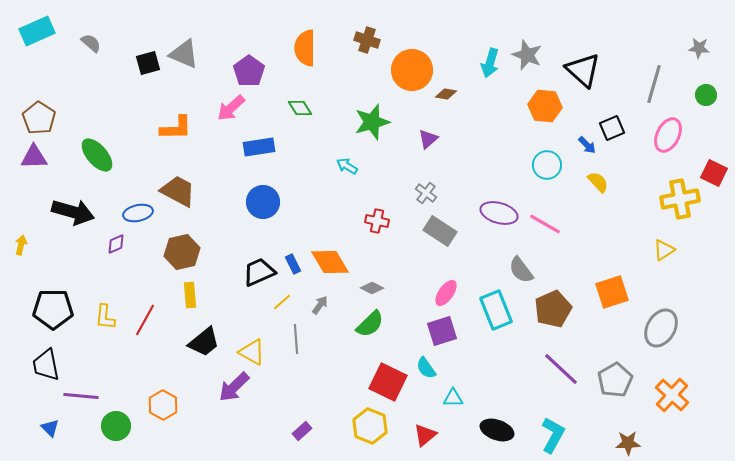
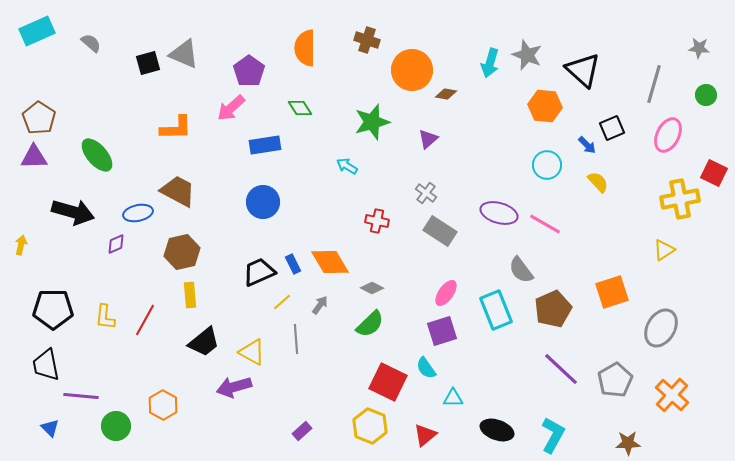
blue rectangle at (259, 147): moved 6 px right, 2 px up
purple arrow at (234, 387): rotated 28 degrees clockwise
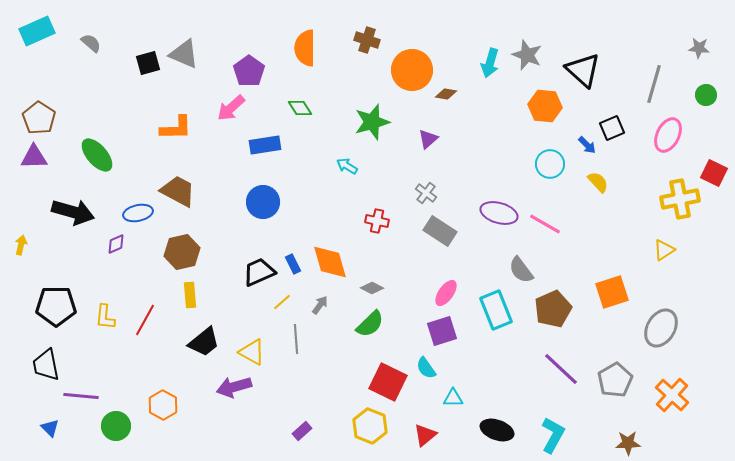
cyan circle at (547, 165): moved 3 px right, 1 px up
orange diamond at (330, 262): rotated 15 degrees clockwise
black pentagon at (53, 309): moved 3 px right, 3 px up
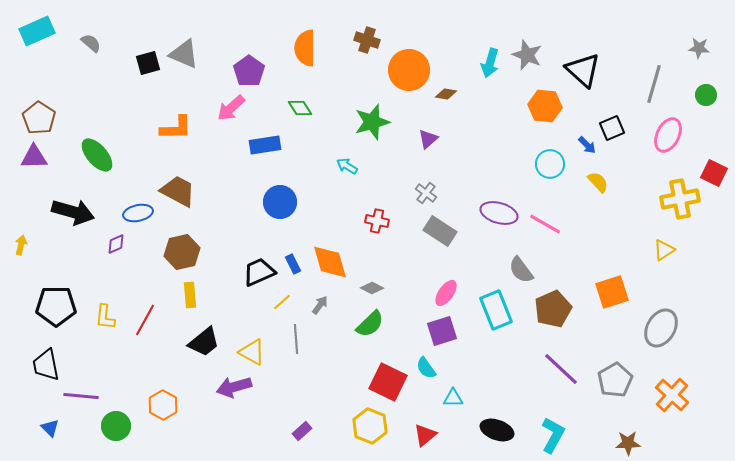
orange circle at (412, 70): moved 3 px left
blue circle at (263, 202): moved 17 px right
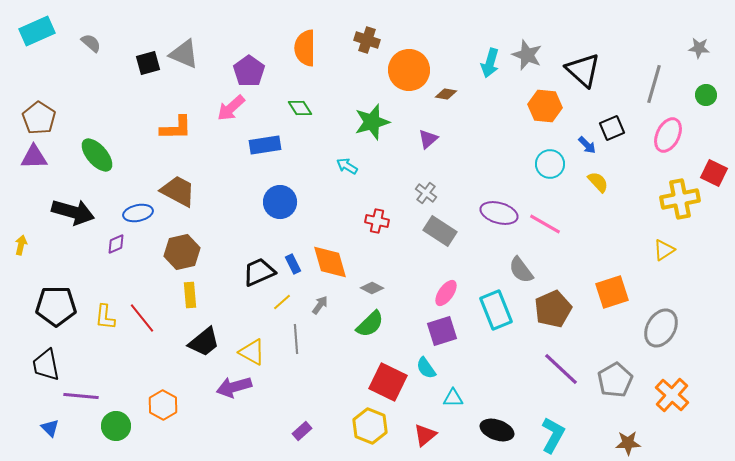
red line at (145, 320): moved 3 px left, 2 px up; rotated 68 degrees counterclockwise
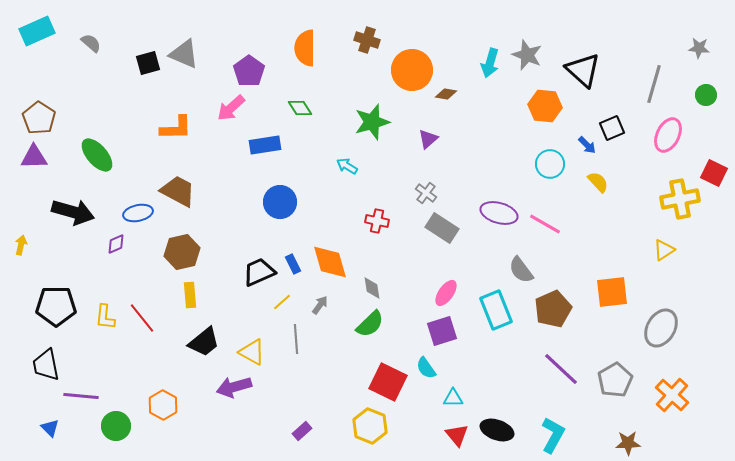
orange circle at (409, 70): moved 3 px right
gray rectangle at (440, 231): moved 2 px right, 3 px up
gray diamond at (372, 288): rotated 55 degrees clockwise
orange square at (612, 292): rotated 12 degrees clockwise
red triangle at (425, 435): moved 32 px right; rotated 30 degrees counterclockwise
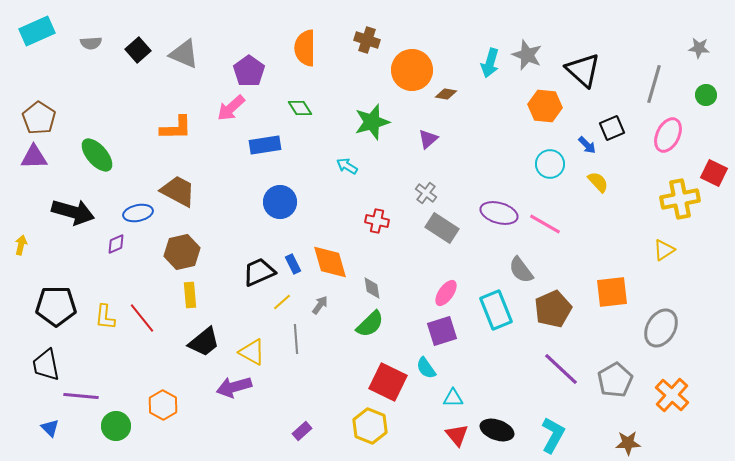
gray semicircle at (91, 43): rotated 135 degrees clockwise
black square at (148, 63): moved 10 px left, 13 px up; rotated 25 degrees counterclockwise
